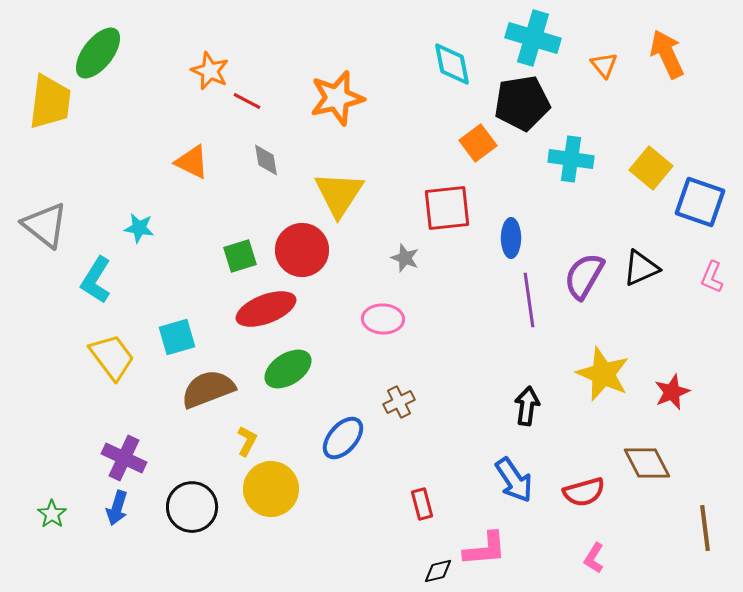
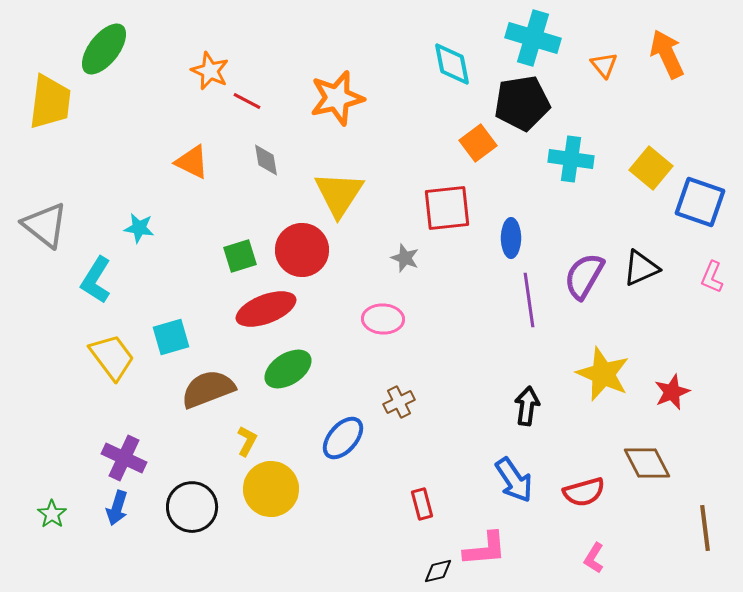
green ellipse at (98, 53): moved 6 px right, 4 px up
cyan square at (177, 337): moved 6 px left
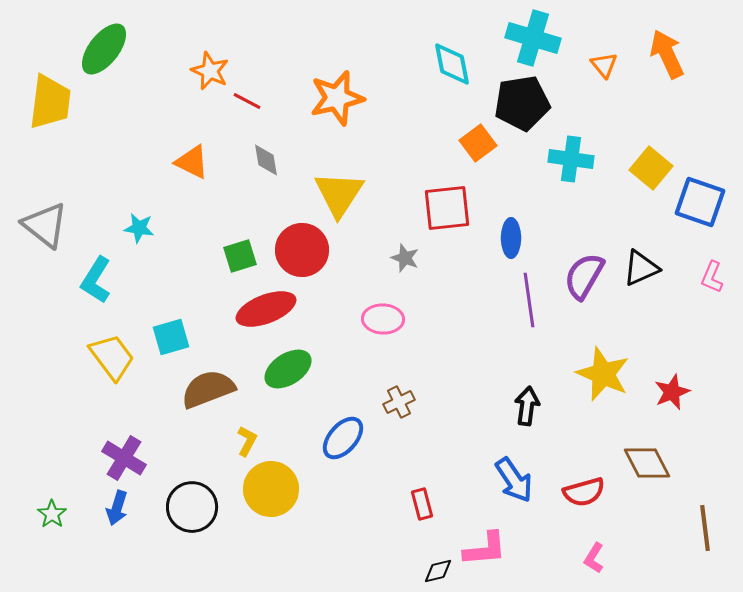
purple cross at (124, 458): rotated 6 degrees clockwise
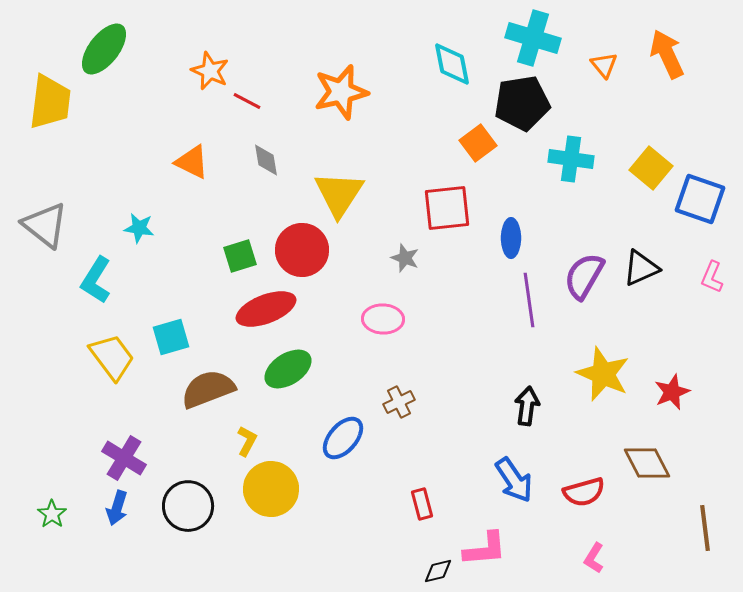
orange star at (337, 98): moved 4 px right, 6 px up
blue square at (700, 202): moved 3 px up
black circle at (192, 507): moved 4 px left, 1 px up
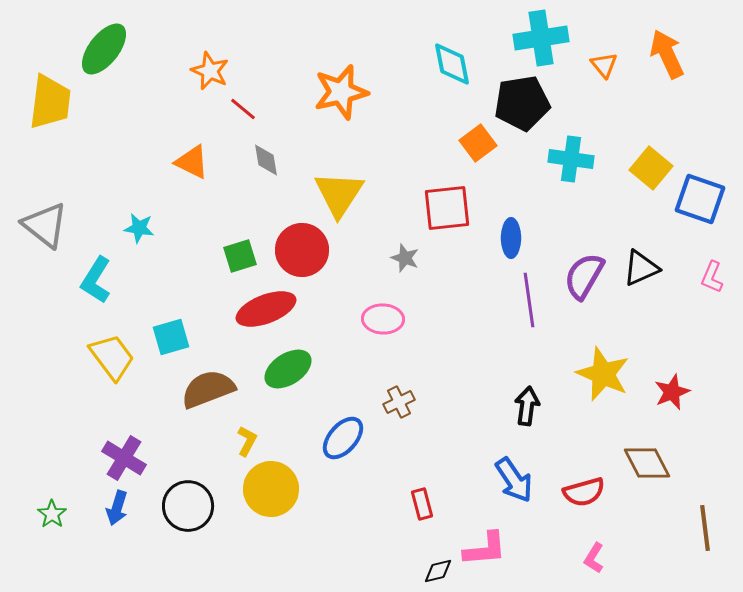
cyan cross at (533, 38): moved 8 px right; rotated 26 degrees counterclockwise
red line at (247, 101): moved 4 px left, 8 px down; rotated 12 degrees clockwise
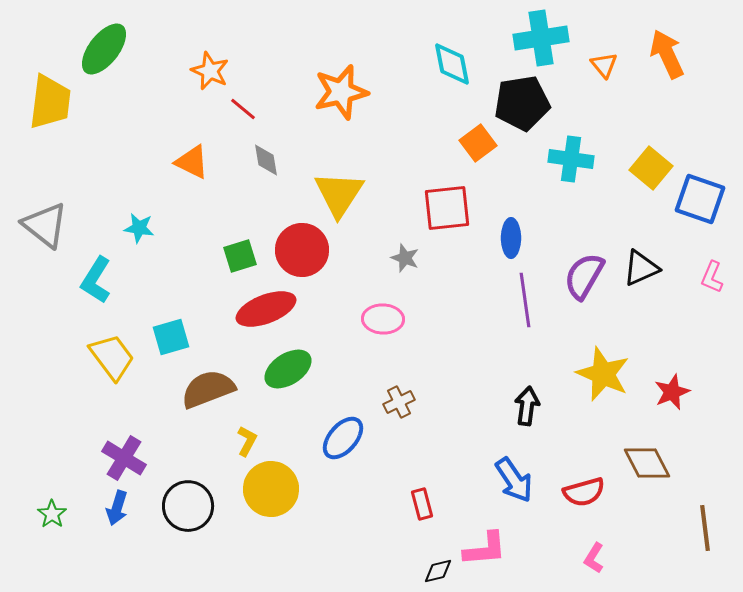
purple line at (529, 300): moved 4 px left
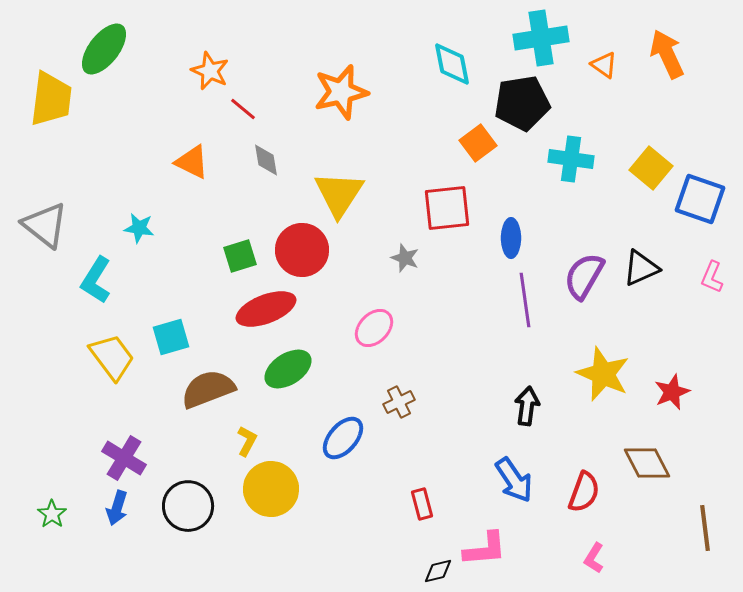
orange triangle at (604, 65): rotated 16 degrees counterclockwise
yellow trapezoid at (50, 102): moved 1 px right, 3 px up
pink ellipse at (383, 319): moved 9 px left, 9 px down; rotated 48 degrees counterclockwise
red semicircle at (584, 492): rotated 54 degrees counterclockwise
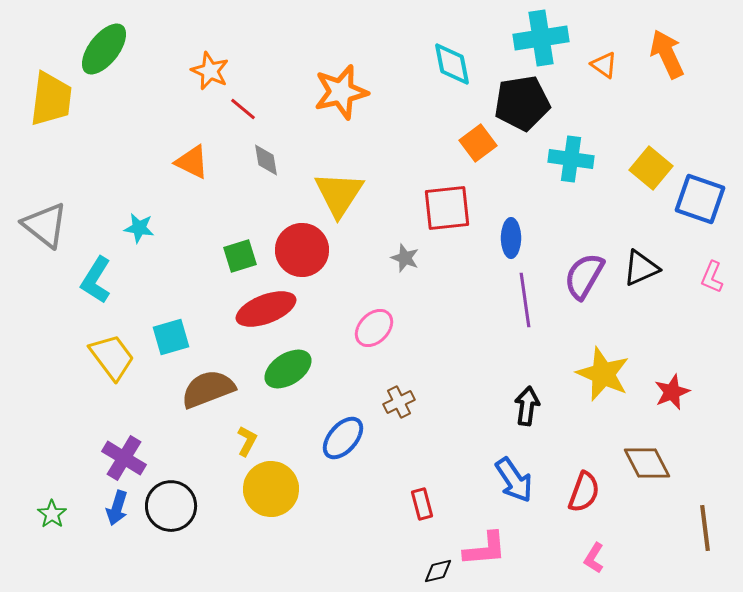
black circle at (188, 506): moved 17 px left
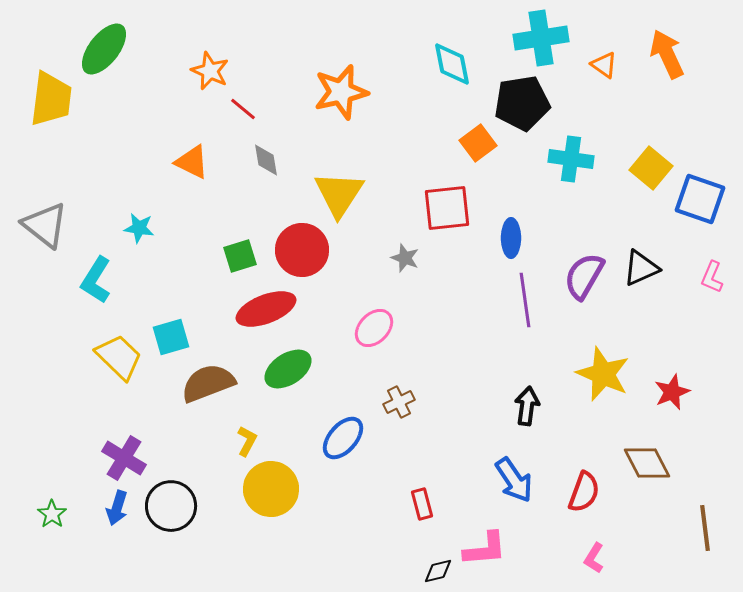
yellow trapezoid at (112, 357): moved 7 px right; rotated 9 degrees counterclockwise
brown semicircle at (208, 389): moved 6 px up
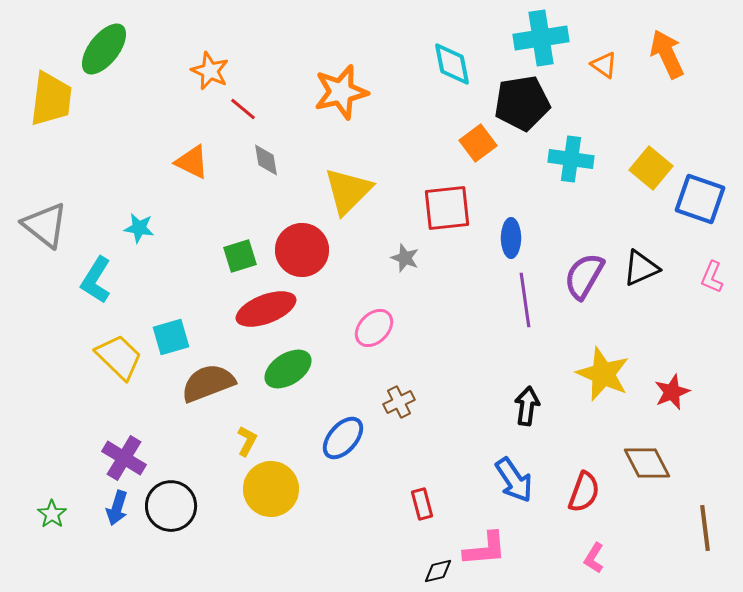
yellow triangle at (339, 194): moved 9 px right, 3 px up; rotated 12 degrees clockwise
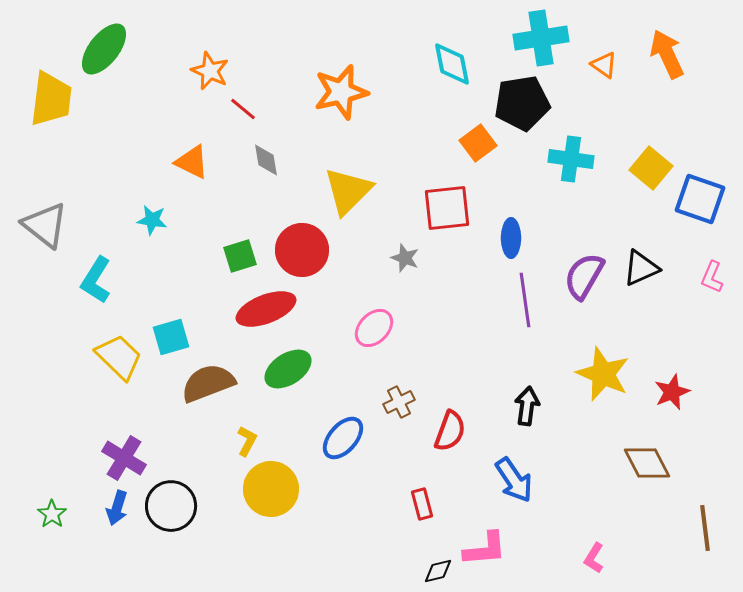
cyan star at (139, 228): moved 13 px right, 8 px up
red semicircle at (584, 492): moved 134 px left, 61 px up
